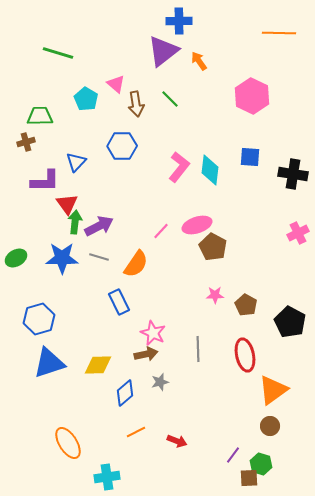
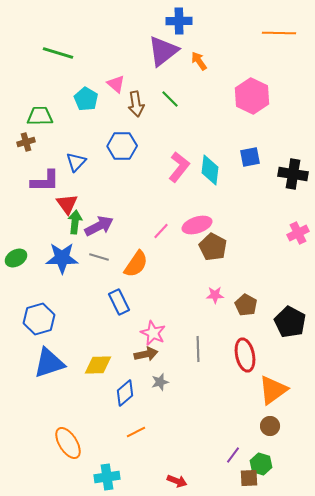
blue square at (250, 157): rotated 15 degrees counterclockwise
red arrow at (177, 441): moved 40 px down
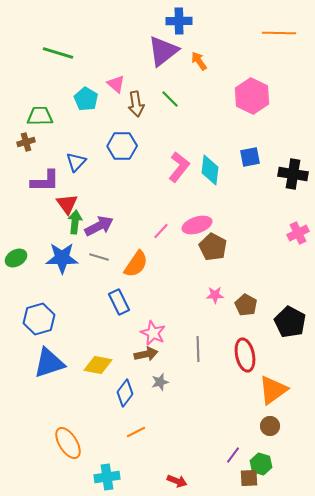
yellow diamond at (98, 365): rotated 12 degrees clockwise
blue diamond at (125, 393): rotated 12 degrees counterclockwise
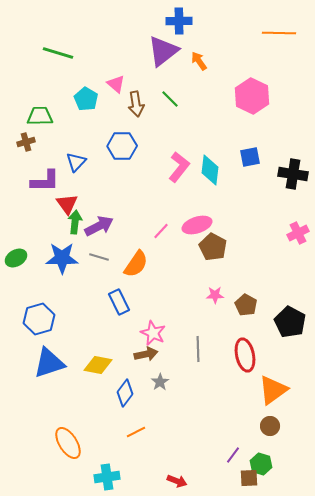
gray star at (160, 382): rotated 18 degrees counterclockwise
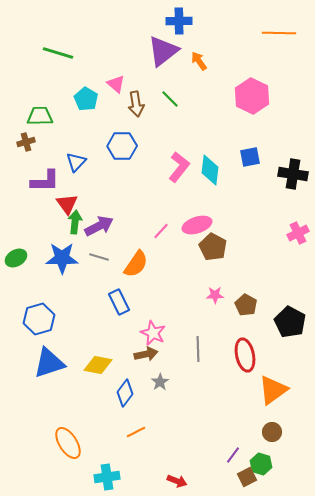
brown circle at (270, 426): moved 2 px right, 6 px down
brown square at (249, 478): moved 2 px left, 1 px up; rotated 24 degrees counterclockwise
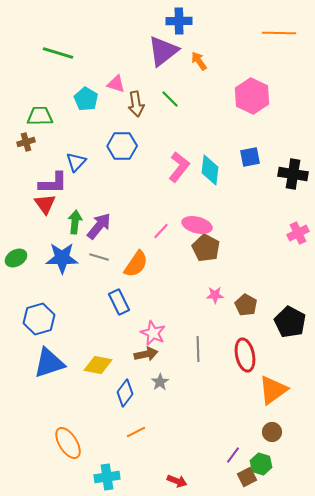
pink triangle at (116, 84): rotated 24 degrees counterclockwise
purple L-shape at (45, 181): moved 8 px right, 2 px down
red triangle at (67, 204): moved 22 px left
pink ellipse at (197, 225): rotated 32 degrees clockwise
purple arrow at (99, 226): rotated 24 degrees counterclockwise
brown pentagon at (213, 247): moved 7 px left, 1 px down
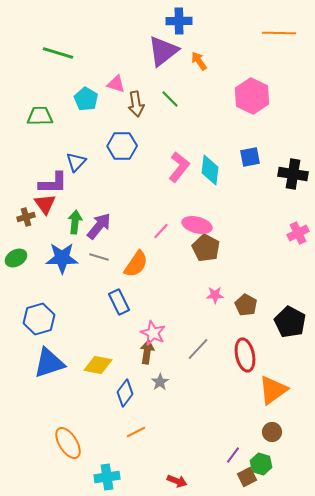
brown cross at (26, 142): moved 75 px down
gray line at (198, 349): rotated 45 degrees clockwise
brown arrow at (146, 354): moved 1 px right, 2 px up; rotated 70 degrees counterclockwise
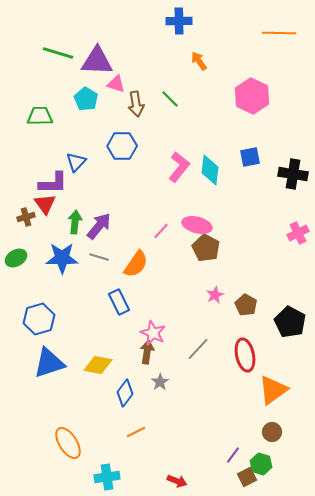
purple triangle at (163, 51): moved 66 px left, 10 px down; rotated 40 degrees clockwise
pink star at (215, 295): rotated 24 degrees counterclockwise
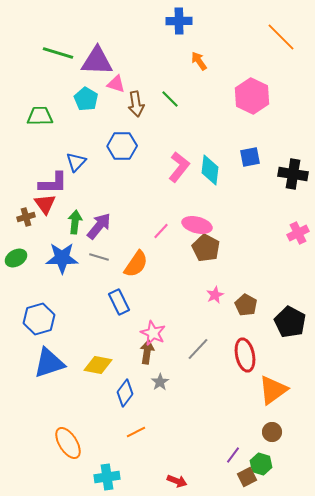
orange line at (279, 33): moved 2 px right, 4 px down; rotated 44 degrees clockwise
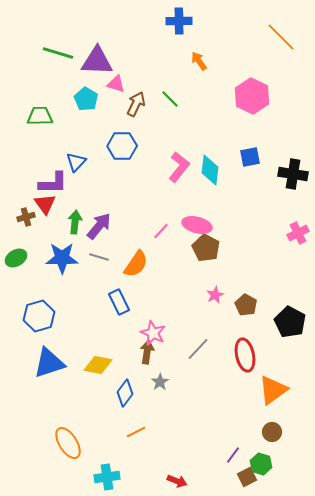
brown arrow at (136, 104): rotated 145 degrees counterclockwise
blue hexagon at (39, 319): moved 3 px up
